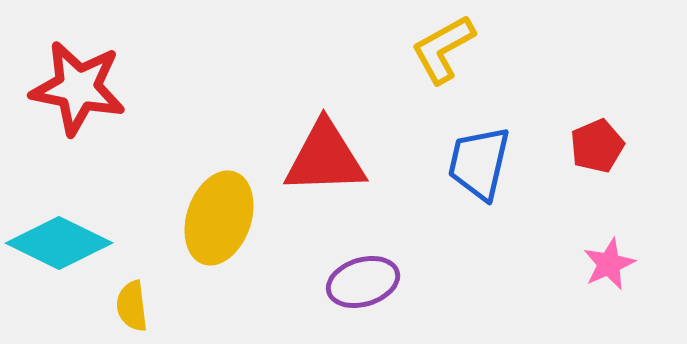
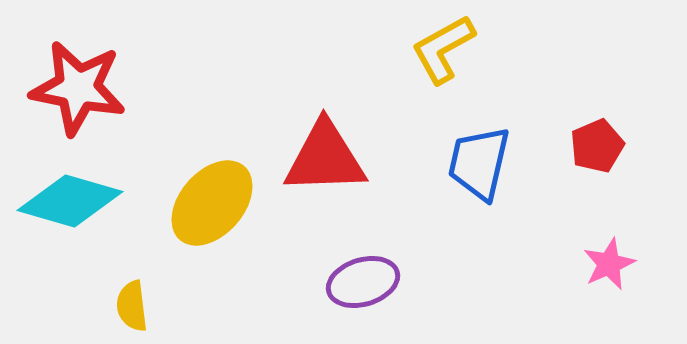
yellow ellipse: moved 7 px left, 15 px up; rotated 22 degrees clockwise
cyan diamond: moved 11 px right, 42 px up; rotated 10 degrees counterclockwise
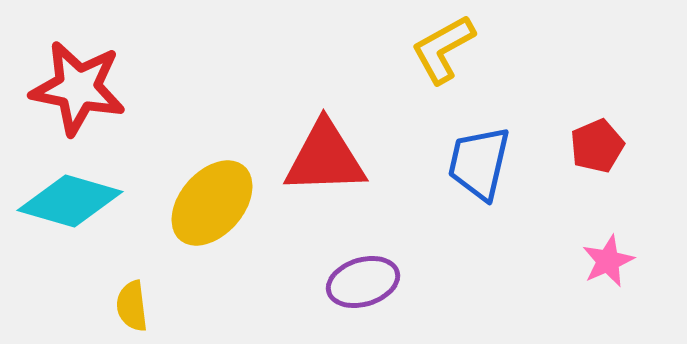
pink star: moved 1 px left, 3 px up
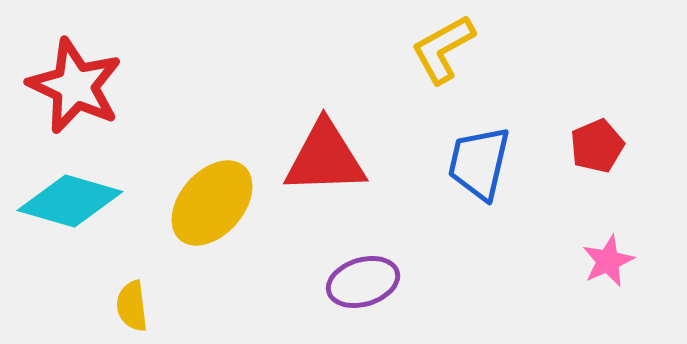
red star: moved 3 px left, 2 px up; rotated 14 degrees clockwise
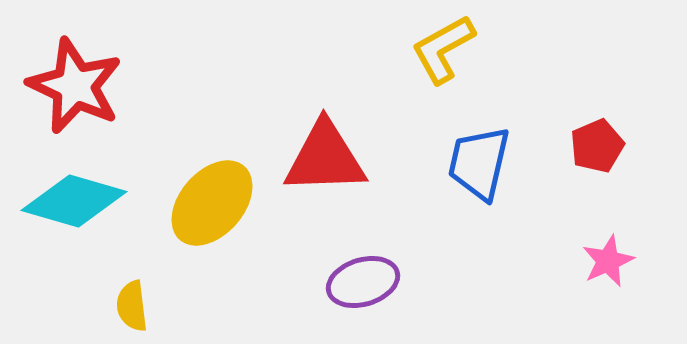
cyan diamond: moved 4 px right
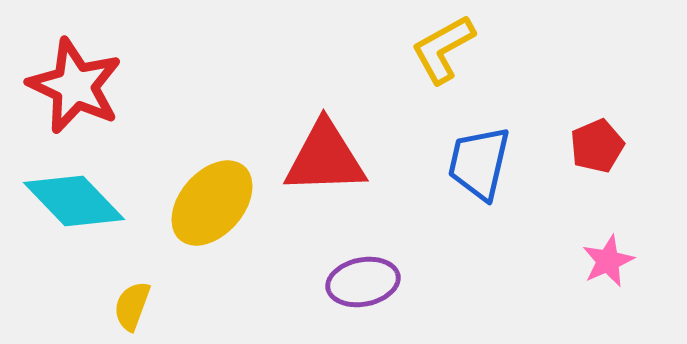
cyan diamond: rotated 30 degrees clockwise
purple ellipse: rotated 6 degrees clockwise
yellow semicircle: rotated 27 degrees clockwise
